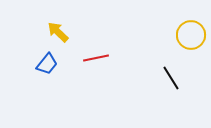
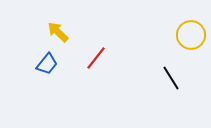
red line: rotated 40 degrees counterclockwise
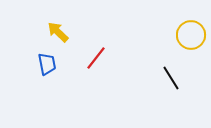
blue trapezoid: rotated 50 degrees counterclockwise
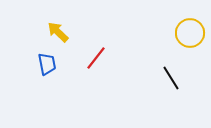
yellow circle: moved 1 px left, 2 px up
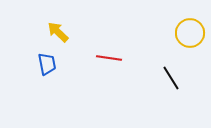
red line: moved 13 px right; rotated 60 degrees clockwise
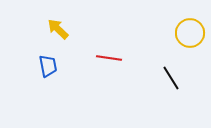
yellow arrow: moved 3 px up
blue trapezoid: moved 1 px right, 2 px down
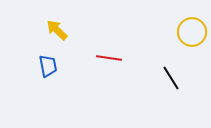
yellow arrow: moved 1 px left, 1 px down
yellow circle: moved 2 px right, 1 px up
